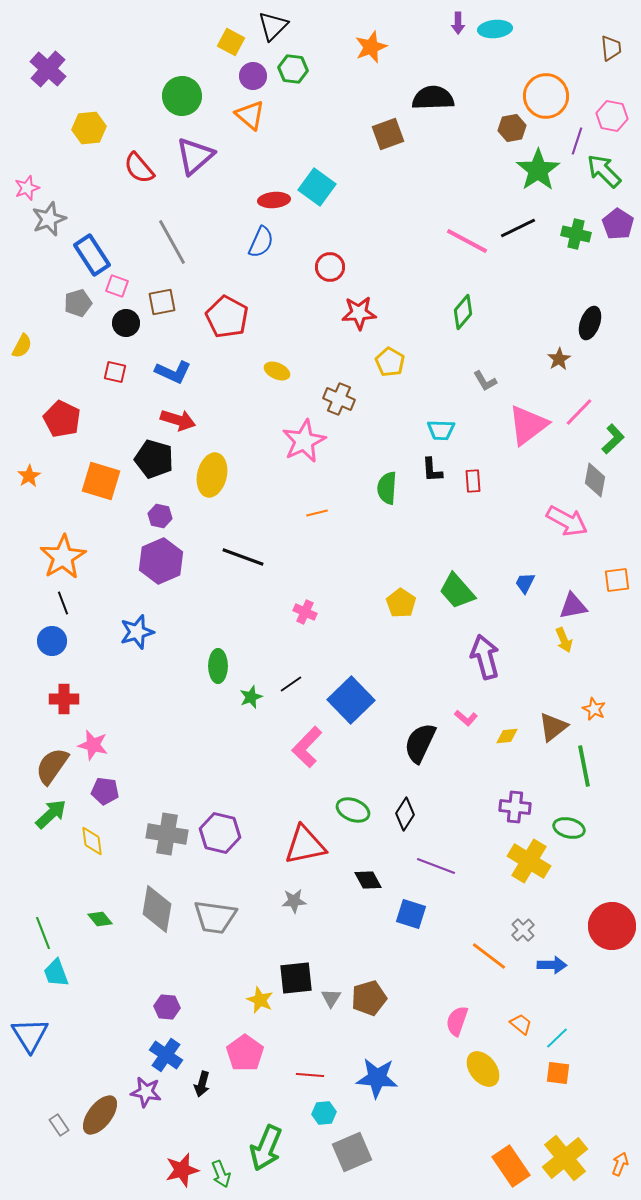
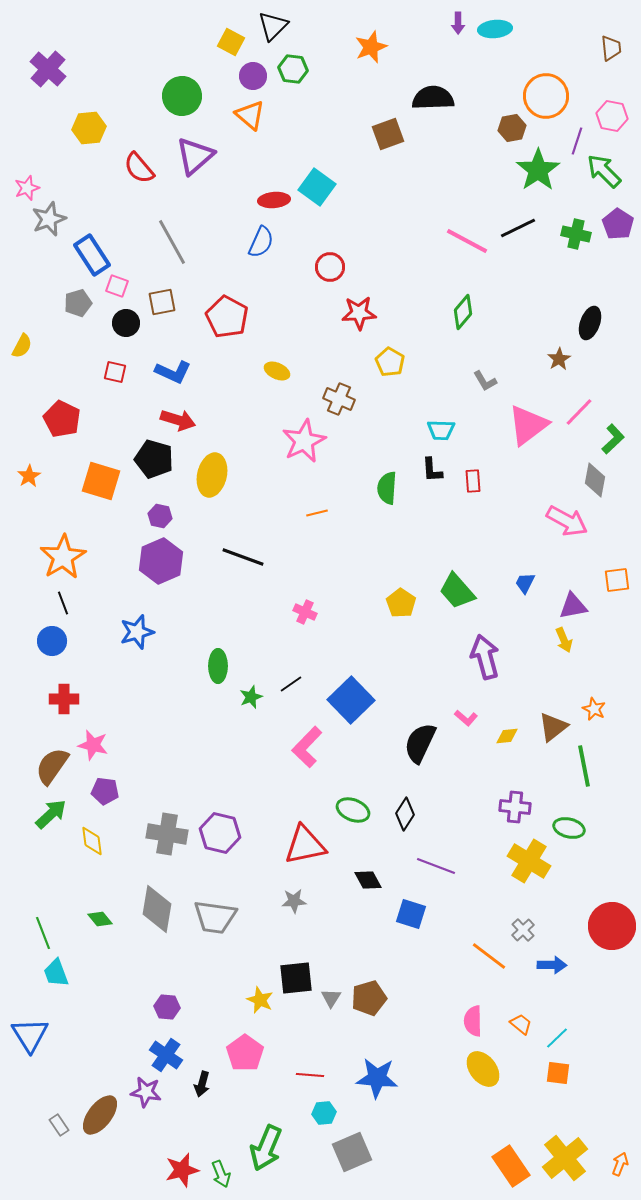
pink semicircle at (457, 1021): moved 16 px right; rotated 20 degrees counterclockwise
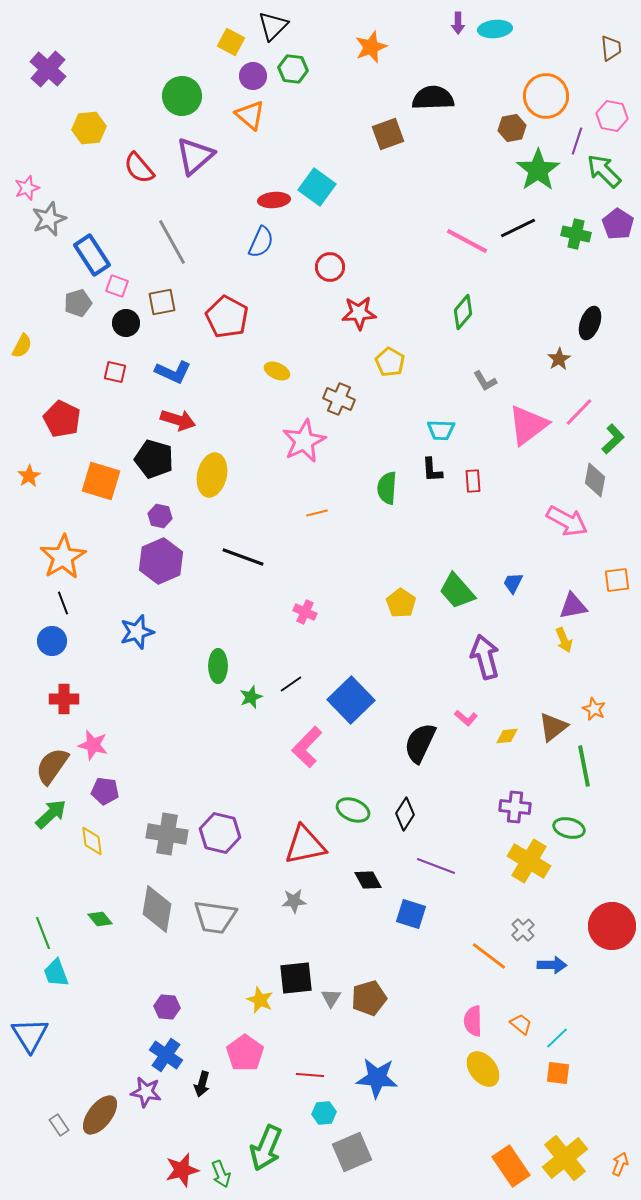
blue trapezoid at (525, 583): moved 12 px left
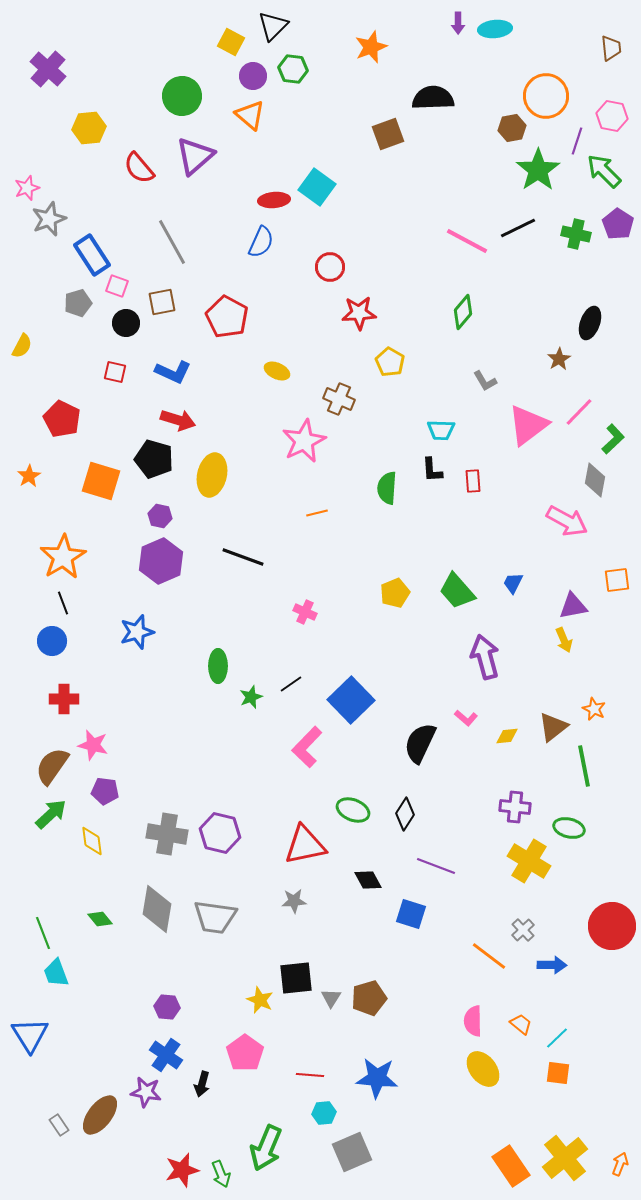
yellow pentagon at (401, 603): moved 6 px left, 10 px up; rotated 16 degrees clockwise
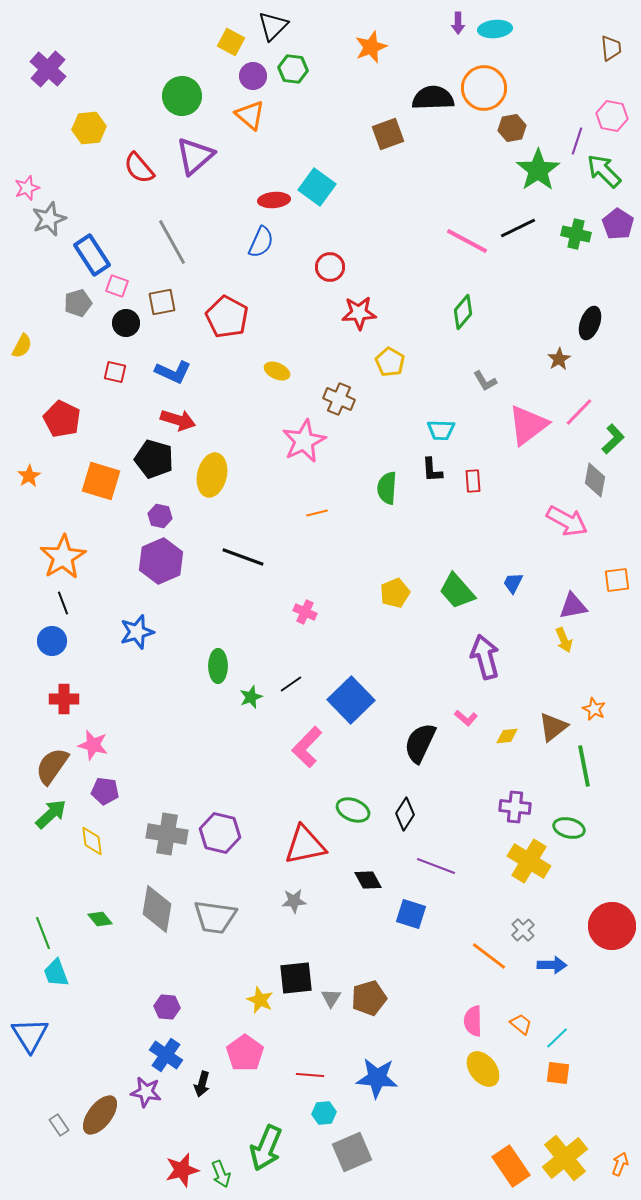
orange circle at (546, 96): moved 62 px left, 8 px up
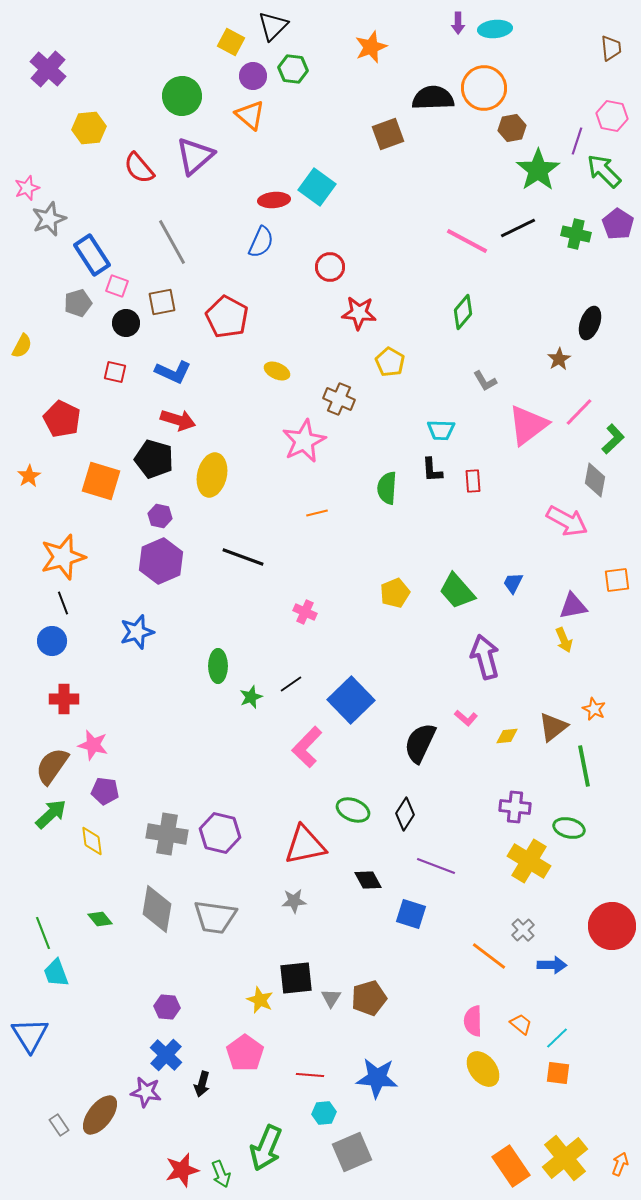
red star at (359, 313): rotated 8 degrees clockwise
orange star at (63, 557): rotated 15 degrees clockwise
blue cross at (166, 1055): rotated 8 degrees clockwise
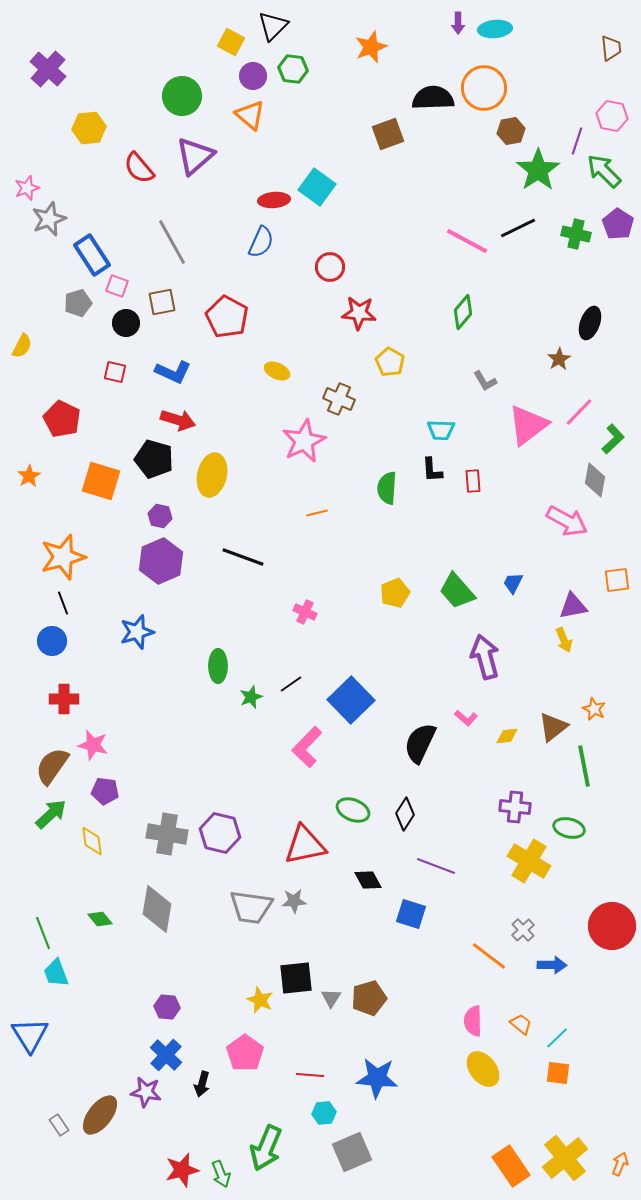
brown hexagon at (512, 128): moved 1 px left, 3 px down
gray trapezoid at (215, 917): moved 36 px right, 10 px up
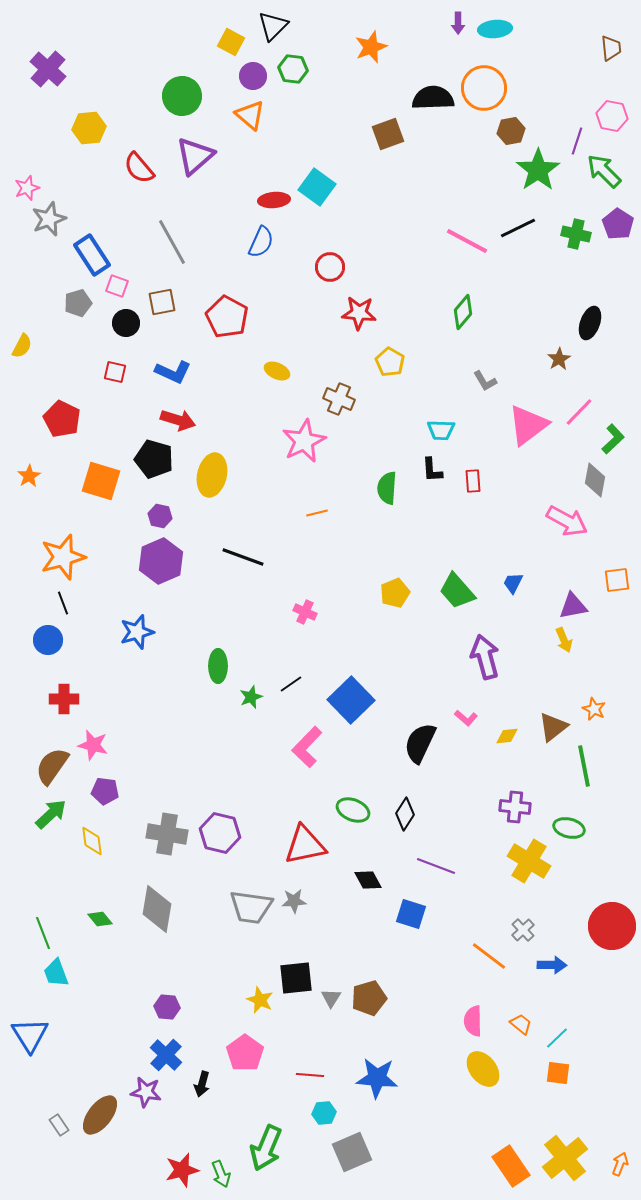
blue circle at (52, 641): moved 4 px left, 1 px up
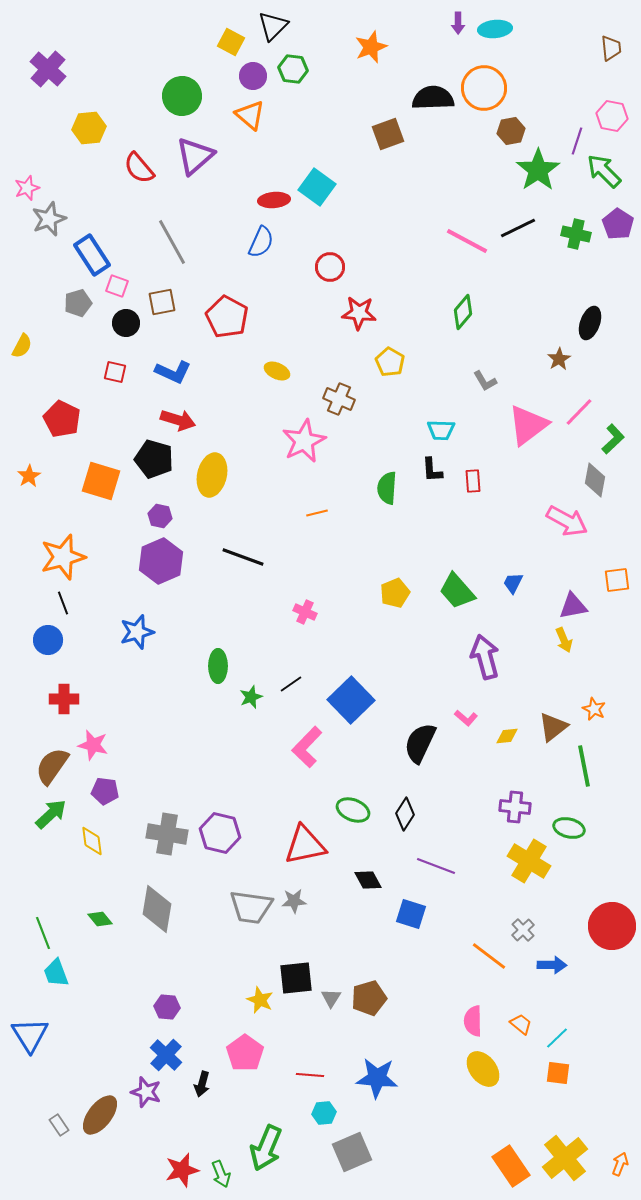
purple star at (146, 1092): rotated 8 degrees clockwise
